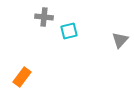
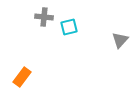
cyan square: moved 4 px up
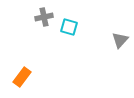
gray cross: rotated 18 degrees counterclockwise
cyan square: rotated 30 degrees clockwise
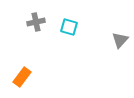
gray cross: moved 8 px left, 5 px down
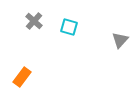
gray cross: moved 2 px left, 1 px up; rotated 36 degrees counterclockwise
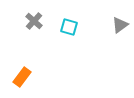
gray triangle: moved 15 px up; rotated 12 degrees clockwise
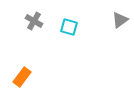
gray cross: rotated 12 degrees counterclockwise
gray triangle: moved 5 px up
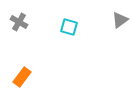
gray cross: moved 15 px left, 1 px down
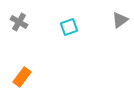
cyan square: rotated 36 degrees counterclockwise
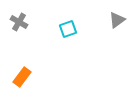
gray triangle: moved 3 px left
cyan square: moved 1 px left, 2 px down
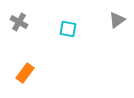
cyan square: rotated 30 degrees clockwise
orange rectangle: moved 3 px right, 4 px up
